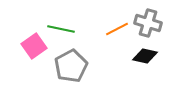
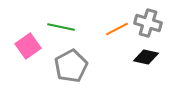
green line: moved 2 px up
pink square: moved 6 px left
black diamond: moved 1 px right, 1 px down
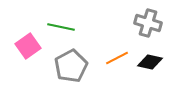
orange line: moved 29 px down
black diamond: moved 4 px right, 5 px down
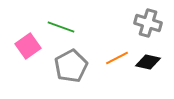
green line: rotated 8 degrees clockwise
black diamond: moved 2 px left
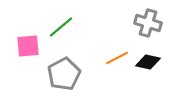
green line: rotated 60 degrees counterclockwise
pink square: rotated 30 degrees clockwise
gray pentagon: moved 7 px left, 8 px down
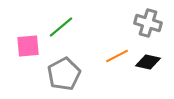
orange line: moved 2 px up
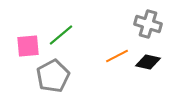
gray cross: moved 1 px down
green line: moved 8 px down
gray pentagon: moved 11 px left, 2 px down
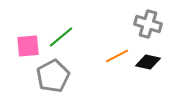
green line: moved 2 px down
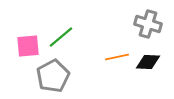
orange line: moved 1 px down; rotated 15 degrees clockwise
black diamond: rotated 10 degrees counterclockwise
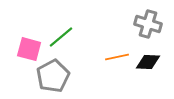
pink square: moved 1 px right, 3 px down; rotated 20 degrees clockwise
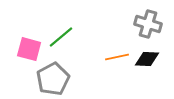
black diamond: moved 1 px left, 3 px up
gray pentagon: moved 3 px down
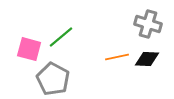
gray pentagon: rotated 16 degrees counterclockwise
